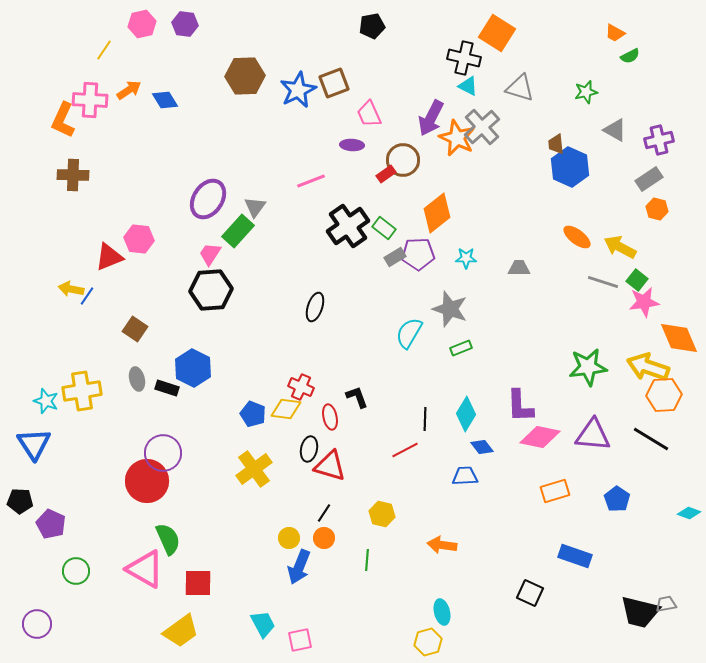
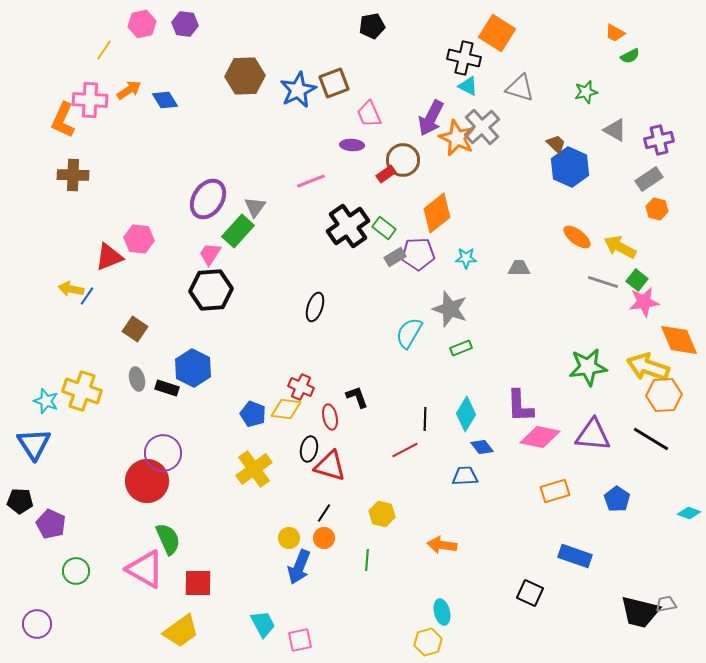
brown trapezoid at (556, 144): rotated 140 degrees clockwise
orange diamond at (679, 338): moved 2 px down
yellow cross at (82, 391): rotated 27 degrees clockwise
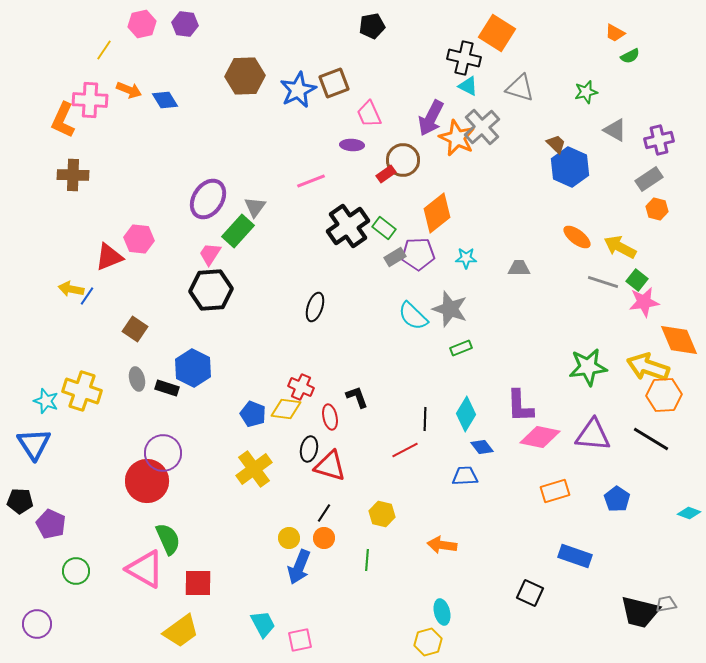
orange arrow at (129, 90): rotated 55 degrees clockwise
cyan semicircle at (409, 333): moved 4 px right, 17 px up; rotated 76 degrees counterclockwise
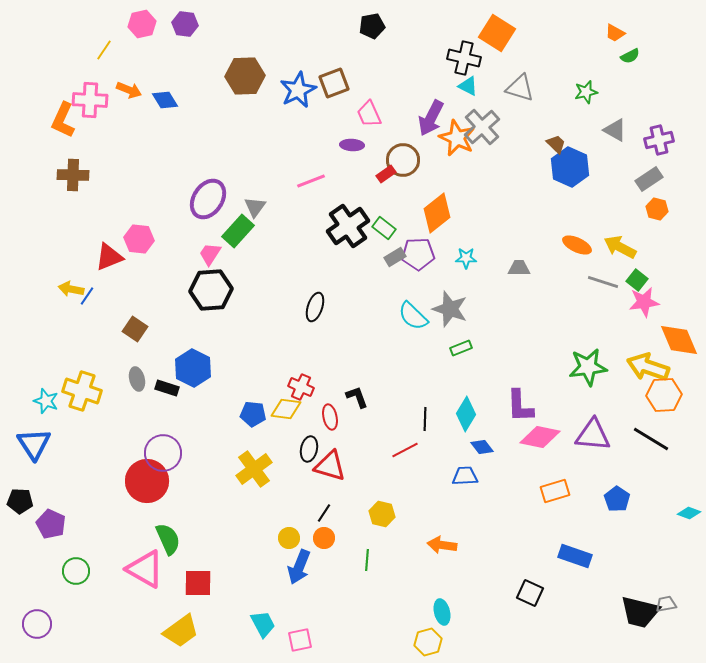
orange ellipse at (577, 237): moved 8 px down; rotated 12 degrees counterclockwise
blue pentagon at (253, 414): rotated 15 degrees counterclockwise
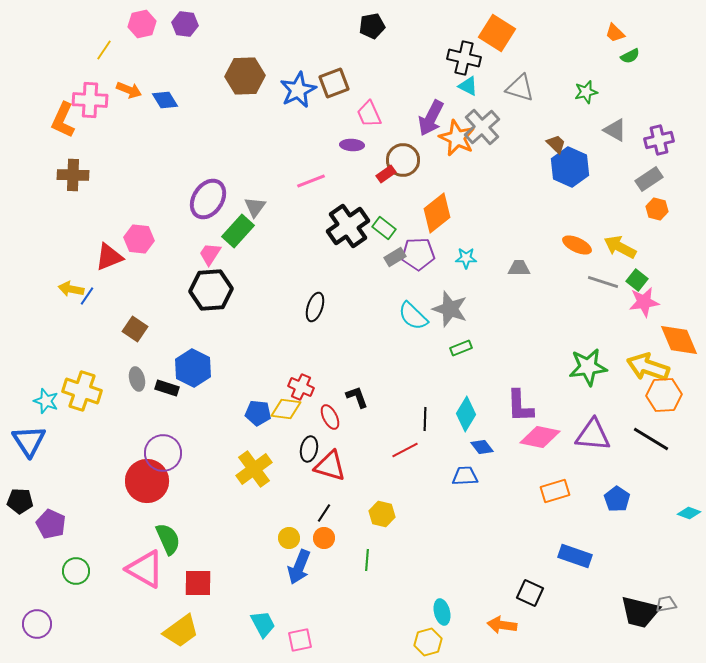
orange trapezoid at (615, 33): rotated 15 degrees clockwise
blue pentagon at (253, 414): moved 5 px right, 1 px up
red ellipse at (330, 417): rotated 15 degrees counterclockwise
blue triangle at (34, 444): moved 5 px left, 3 px up
orange arrow at (442, 545): moved 60 px right, 80 px down
